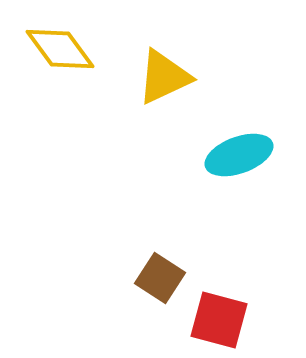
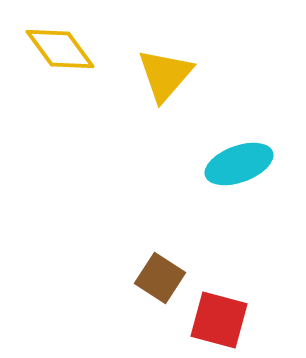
yellow triangle: moved 1 px right, 2 px up; rotated 24 degrees counterclockwise
cyan ellipse: moved 9 px down
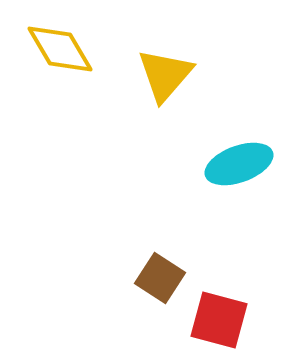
yellow diamond: rotated 6 degrees clockwise
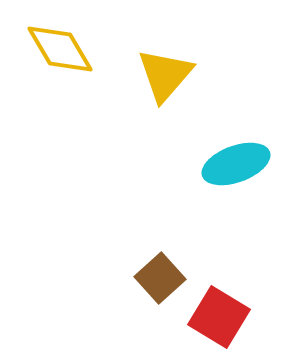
cyan ellipse: moved 3 px left
brown square: rotated 15 degrees clockwise
red square: moved 3 px up; rotated 16 degrees clockwise
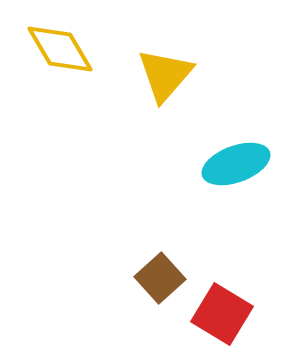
red square: moved 3 px right, 3 px up
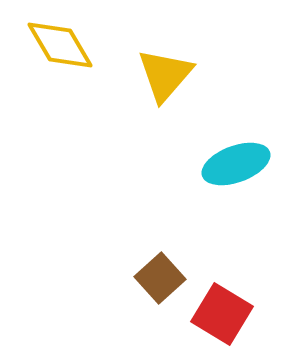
yellow diamond: moved 4 px up
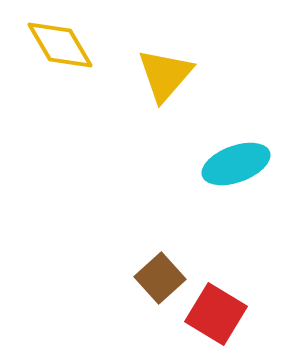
red square: moved 6 px left
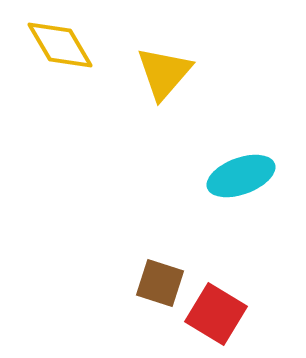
yellow triangle: moved 1 px left, 2 px up
cyan ellipse: moved 5 px right, 12 px down
brown square: moved 5 px down; rotated 30 degrees counterclockwise
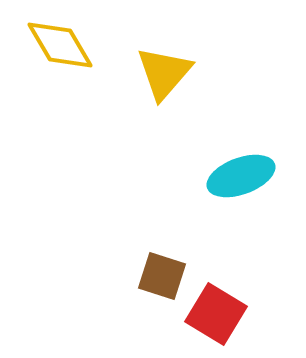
brown square: moved 2 px right, 7 px up
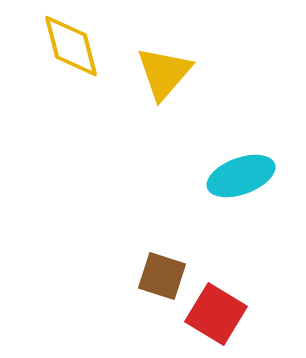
yellow diamond: moved 11 px right, 1 px down; rotated 16 degrees clockwise
